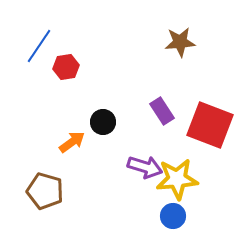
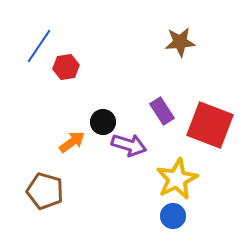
purple arrow: moved 16 px left, 22 px up
yellow star: rotated 21 degrees counterclockwise
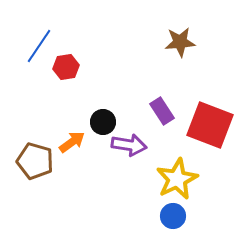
purple arrow: rotated 8 degrees counterclockwise
brown pentagon: moved 10 px left, 30 px up
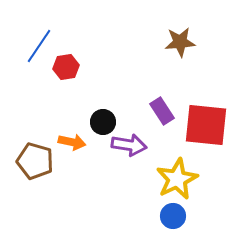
red square: moved 4 px left; rotated 15 degrees counterclockwise
orange arrow: rotated 48 degrees clockwise
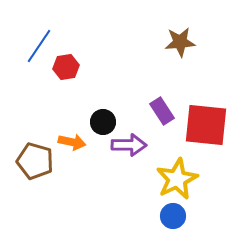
purple arrow: rotated 8 degrees counterclockwise
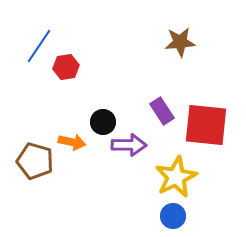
yellow star: moved 1 px left, 2 px up
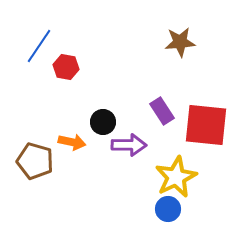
red hexagon: rotated 20 degrees clockwise
blue circle: moved 5 px left, 7 px up
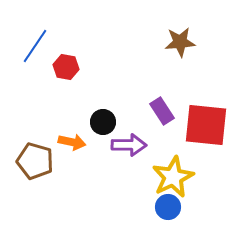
blue line: moved 4 px left
yellow star: moved 3 px left
blue circle: moved 2 px up
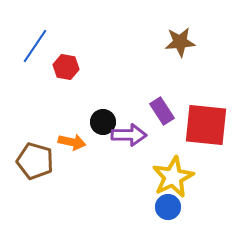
purple arrow: moved 10 px up
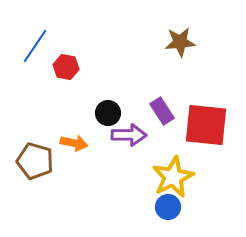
black circle: moved 5 px right, 9 px up
orange arrow: moved 2 px right, 1 px down
